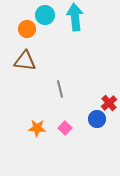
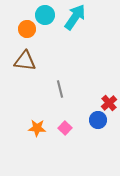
cyan arrow: rotated 40 degrees clockwise
blue circle: moved 1 px right, 1 px down
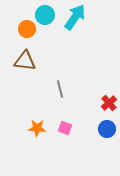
blue circle: moved 9 px right, 9 px down
pink square: rotated 24 degrees counterclockwise
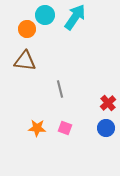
red cross: moved 1 px left
blue circle: moved 1 px left, 1 px up
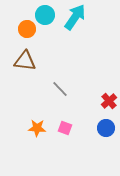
gray line: rotated 30 degrees counterclockwise
red cross: moved 1 px right, 2 px up
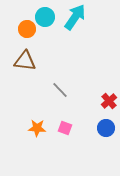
cyan circle: moved 2 px down
gray line: moved 1 px down
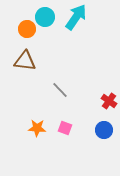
cyan arrow: moved 1 px right
red cross: rotated 14 degrees counterclockwise
blue circle: moved 2 px left, 2 px down
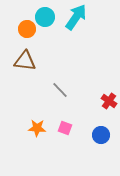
blue circle: moved 3 px left, 5 px down
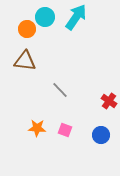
pink square: moved 2 px down
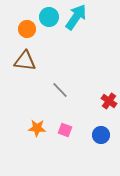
cyan circle: moved 4 px right
